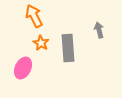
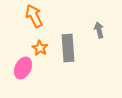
orange star: moved 1 px left, 5 px down
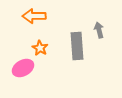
orange arrow: rotated 65 degrees counterclockwise
gray rectangle: moved 9 px right, 2 px up
pink ellipse: rotated 35 degrees clockwise
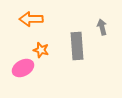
orange arrow: moved 3 px left, 3 px down
gray arrow: moved 3 px right, 3 px up
orange star: moved 1 px right, 2 px down; rotated 14 degrees counterclockwise
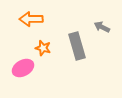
gray arrow: rotated 49 degrees counterclockwise
gray rectangle: rotated 12 degrees counterclockwise
orange star: moved 2 px right, 2 px up
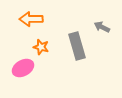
orange star: moved 2 px left, 1 px up
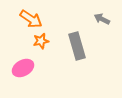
orange arrow: rotated 145 degrees counterclockwise
gray arrow: moved 8 px up
orange star: moved 6 px up; rotated 28 degrees counterclockwise
